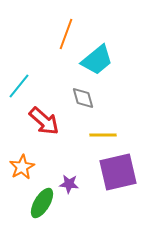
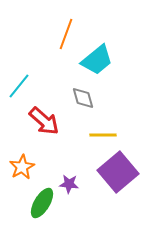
purple square: rotated 27 degrees counterclockwise
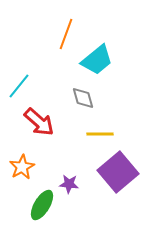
red arrow: moved 5 px left, 1 px down
yellow line: moved 3 px left, 1 px up
green ellipse: moved 2 px down
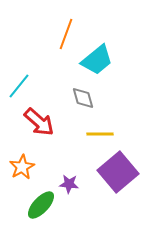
green ellipse: moved 1 px left; rotated 12 degrees clockwise
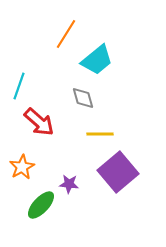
orange line: rotated 12 degrees clockwise
cyan line: rotated 20 degrees counterclockwise
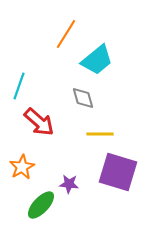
purple square: rotated 33 degrees counterclockwise
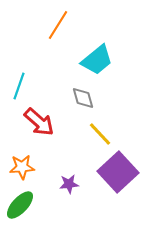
orange line: moved 8 px left, 9 px up
yellow line: rotated 48 degrees clockwise
orange star: rotated 25 degrees clockwise
purple square: rotated 30 degrees clockwise
purple star: rotated 12 degrees counterclockwise
green ellipse: moved 21 px left
